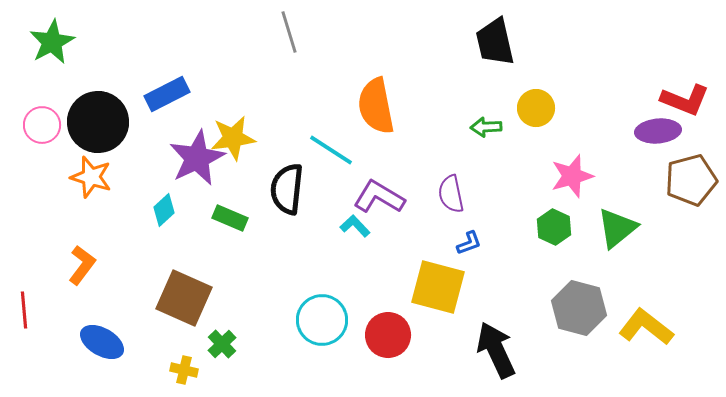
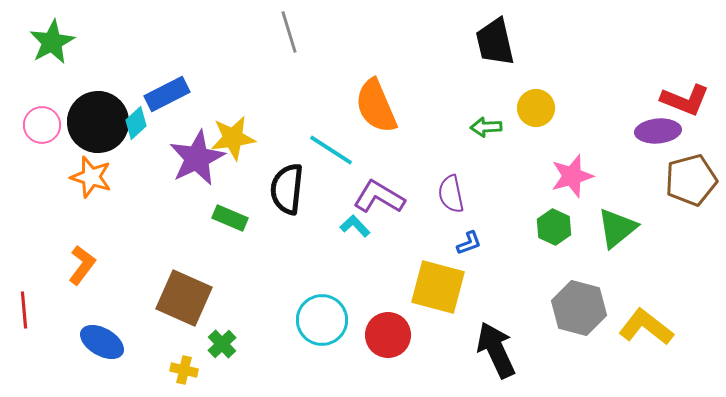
orange semicircle: rotated 12 degrees counterclockwise
cyan diamond: moved 28 px left, 87 px up
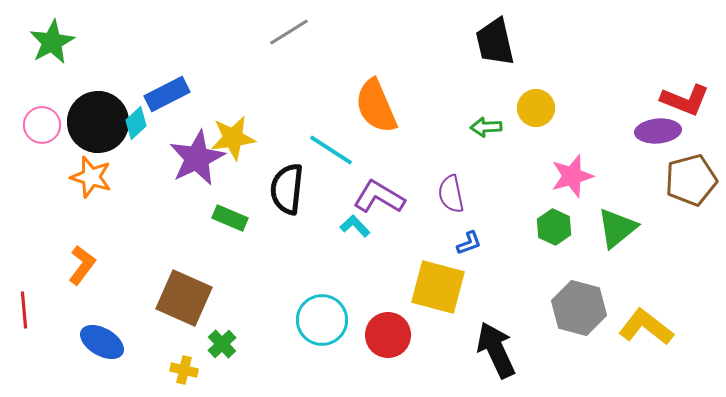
gray line: rotated 75 degrees clockwise
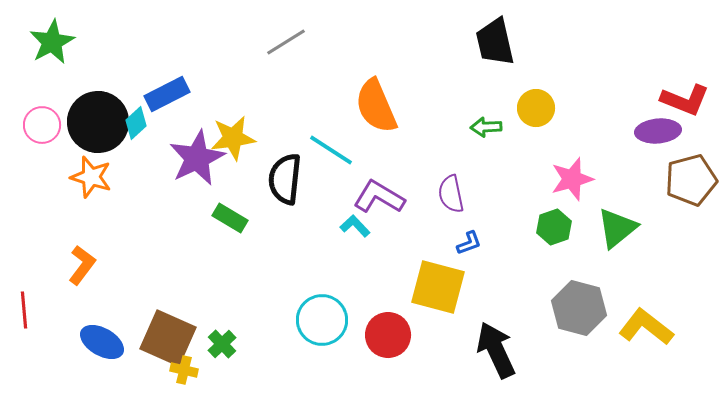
gray line: moved 3 px left, 10 px down
pink star: moved 3 px down
black semicircle: moved 2 px left, 10 px up
green rectangle: rotated 8 degrees clockwise
green hexagon: rotated 16 degrees clockwise
brown square: moved 16 px left, 40 px down
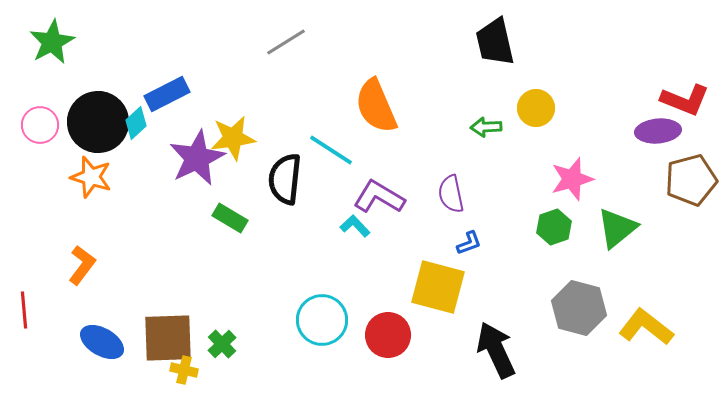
pink circle: moved 2 px left
brown square: rotated 26 degrees counterclockwise
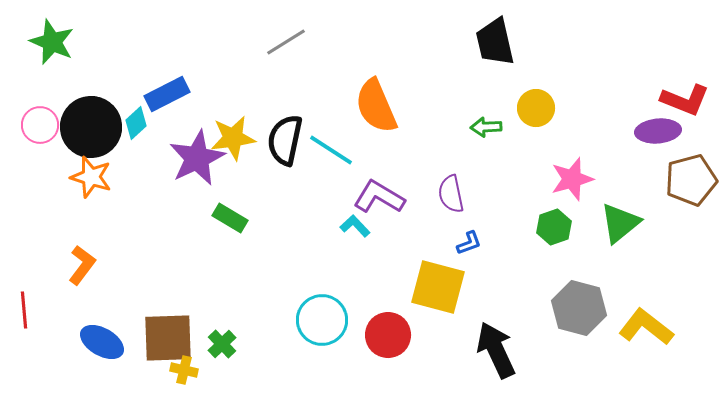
green star: rotated 21 degrees counterclockwise
black circle: moved 7 px left, 5 px down
black semicircle: moved 39 px up; rotated 6 degrees clockwise
green triangle: moved 3 px right, 5 px up
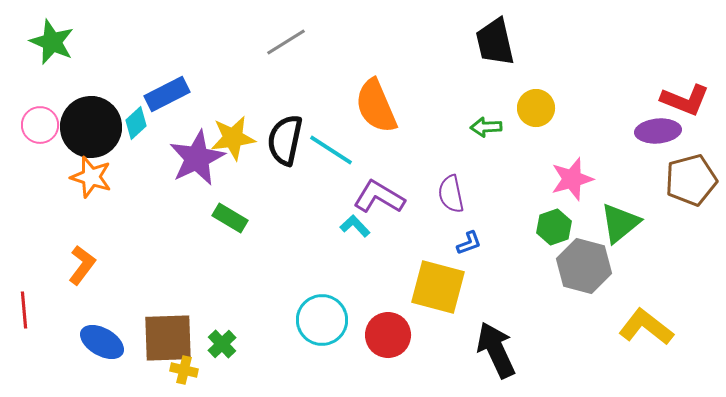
gray hexagon: moved 5 px right, 42 px up
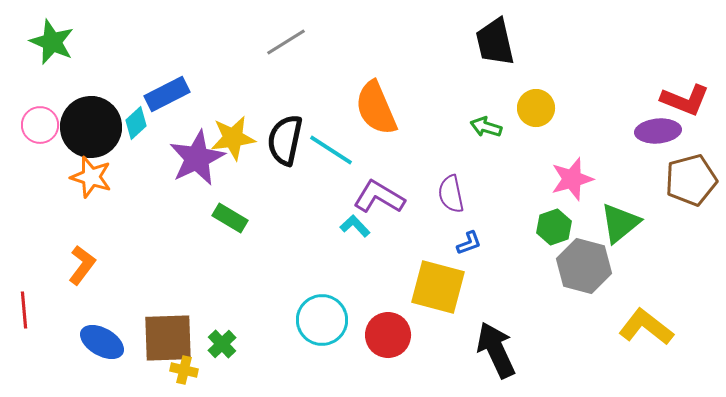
orange semicircle: moved 2 px down
green arrow: rotated 20 degrees clockwise
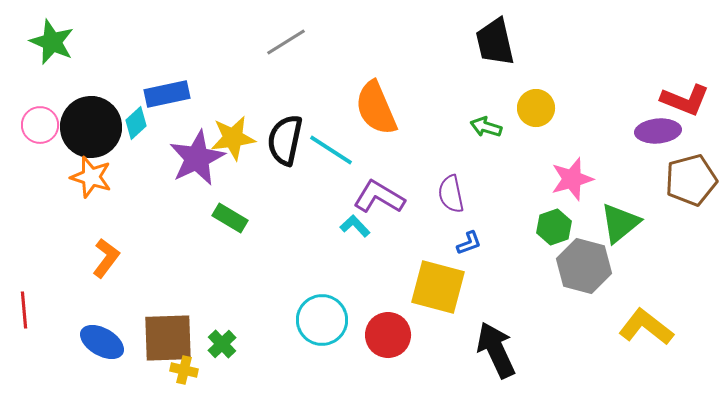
blue rectangle: rotated 15 degrees clockwise
orange L-shape: moved 24 px right, 7 px up
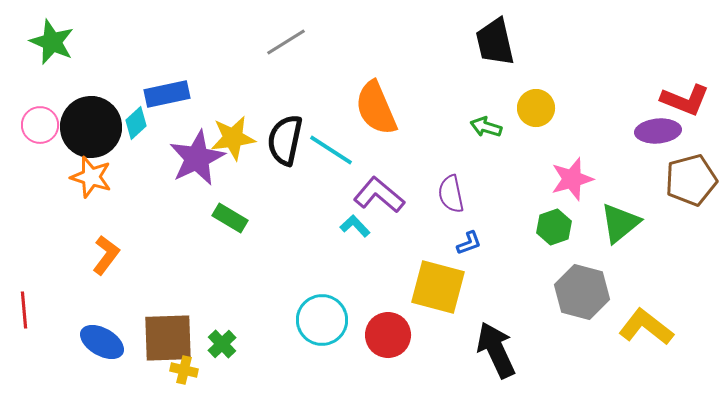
purple L-shape: moved 2 px up; rotated 9 degrees clockwise
orange L-shape: moved 3 px up
gray hexagon: moved 2 px left, 26 px down
